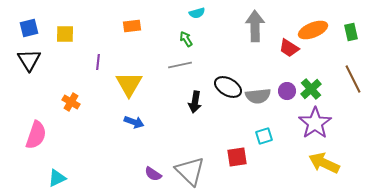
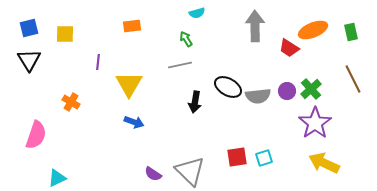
cyan square: moved 22 px down
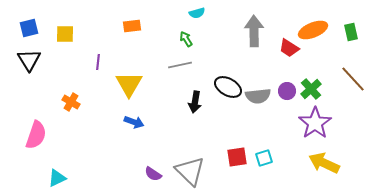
gray arrow: moved 1 px left, 5 px down
brown line: rotated 16 degrees counterclockwise
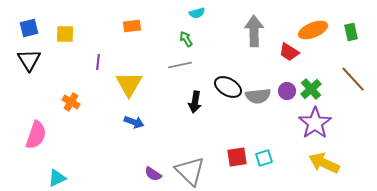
red trapezoid: moved 4 px down
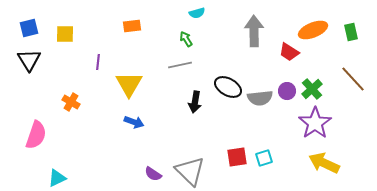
green cross: moved 1 px right
gray semicircle: moved 2 px right, 2 px down
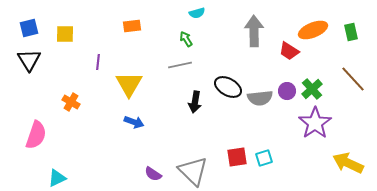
red trapezoid: moved 1 px up
yellow arrow: moved 24 px right
gray triangle: moved 3 px right
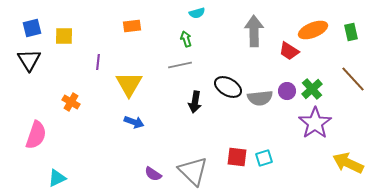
blue square: moved 3 px right
yellow square: moved 1 px left, 2 px down
green arrow: rotated 14 degrees clockwise
red square: rotated 15 degrees clockwise
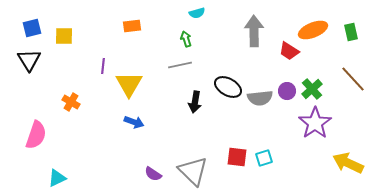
purple line: moved 5 px right, 4 px down
